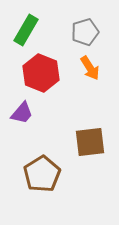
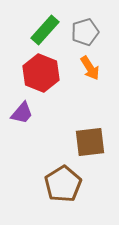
green rectangle: moved 19 px right; rotated 12 degrees clockwise
brown pentagon: moved 21 px right, 10 px down
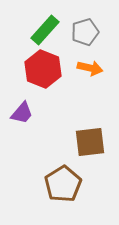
orange arrow: rotated 45 degrees counterclockwise
red hexagon: moved 2 px right, 4 px up
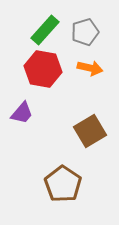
red hexagon: rotated 12 degrees counterclockwise
brown square: moved 11 px up; rotated 24 degrees counterclockwise
brown pentagon: rotated 6 degrees counterclockwise
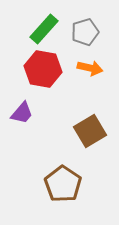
green rectangle: moved 1 px left, 1 px up
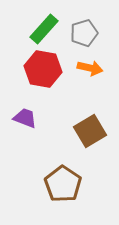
gray pentagon: moved 1 px left, 1 px down
purple trapezoid: moved 3 px right, 5 px down; rotated 110 degrees counterclockwise
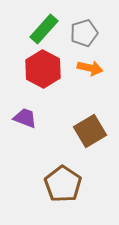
red hexagon: rotated 18 degrees clockwise
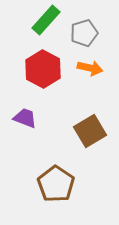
green rectangle: moved 2 px right, 9 px up
brown pentagon: moved 7 px left
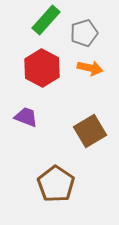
red hexagon: moved 1 px left, 1 px up
purple trapezoid: moved 1 px right, 1 px up
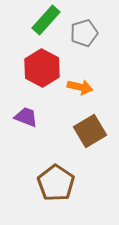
orange arrow: moved 10 px left, 19 px down
brown pentagon: moved 1 px up
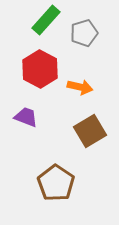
red hexagon: moved 2 px left, 1 px down
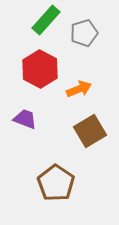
orange arrow: moved 1 px left, 2 px down; rotated 35 degrees counterclockwise
purple trapezoid: moved 1 px left, 2 px down
